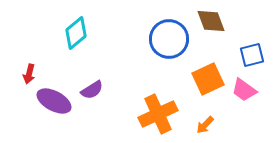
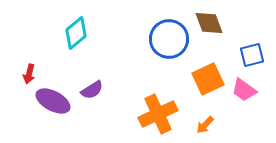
brown diamond: moved 2 px left, 2 px down
purple ellipse: moved 1 px left
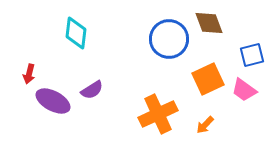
cyan diamond: rotated 44 degrees counterclockwise
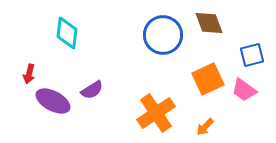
cyan diamond: moved 9 px left
blue circle: moved 6 px left, 4 px up
orange cross: moved 2 px left, 1 px up; rotated 9 degrees counterclockwise
orange arrow: moved 2 px down
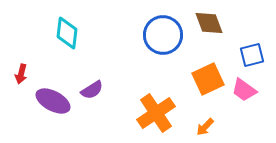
red arrow: moved 8 px left
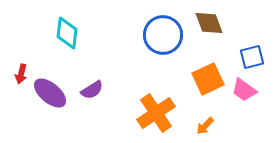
blue square: moved 2 px down
purple ellipse: moved 3 px left, 8 px up; rotated 12 degrees clockwise
orange arrow: moved 1 px up
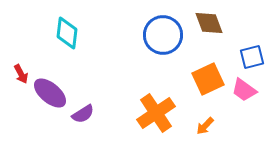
red arrow: rotated 42 degrees counterclockwise
purple semicircle: moved 9 px left, 24 px down
